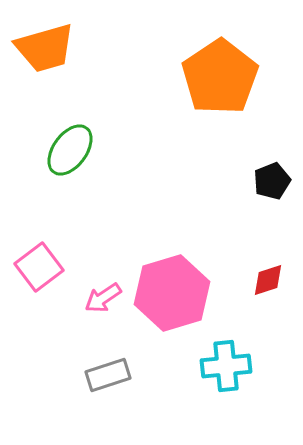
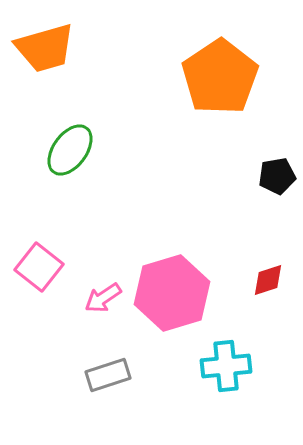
black pentagon: moved 5 px right, 5 px up; rotated 12 degrees clockwise
pink square: rotated 15 degrees counterclockwise
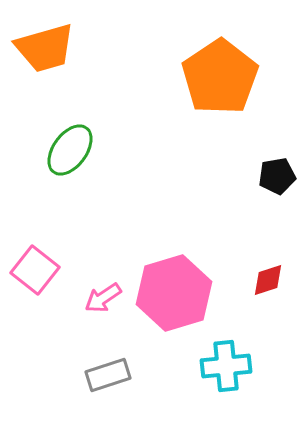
pink square: moved 4 px left, 3 px down
pink hexagon: moved 2 px right
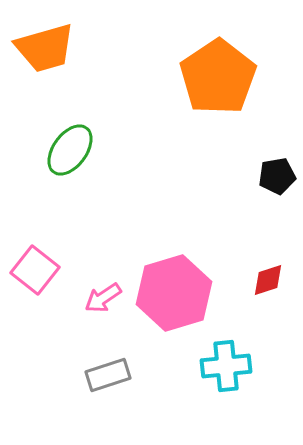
orange pentagon: moved 2 px left
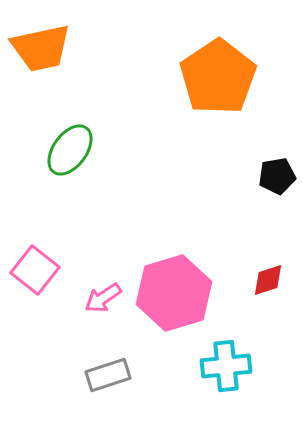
orange trapezoid: moved 4 px left; rotated 4 degrees clockwise
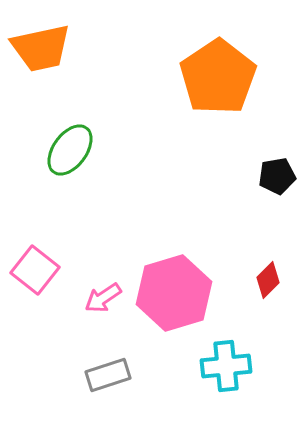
red diamond: rotated 27 degrees counterclockwise
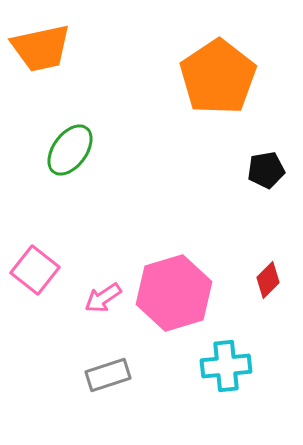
black pentagon: moved 11 px left, 6 px up
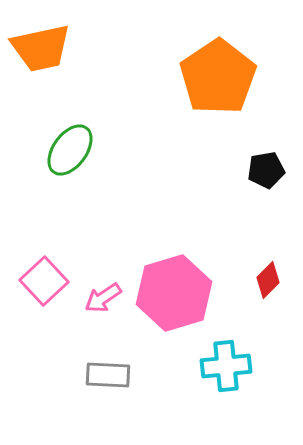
pink square: moved 9 px right, 11 px down; rotated 9 degrees clockwise
gray rectangle: rotated 21 degrees clockwise
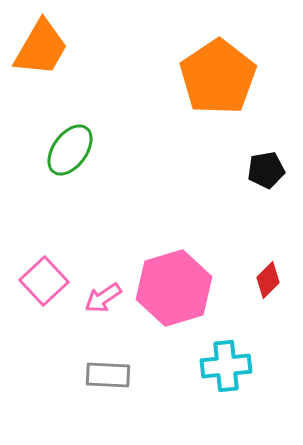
orange trapezoid: rotated 48 degrees counterclockwise
pink hexagon: moved 5 px up
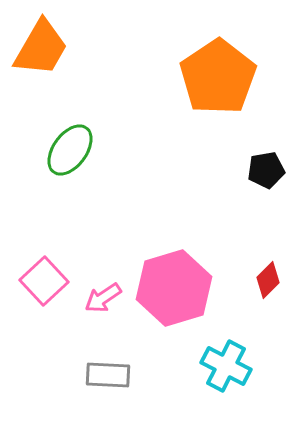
cyan cross: rotated 33 degrees clockwise
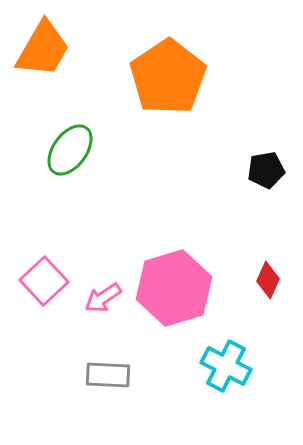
orange trapezoid: moved 2 px right, 1 px down
orange pentagon: moved 50 px left
red diamond: rotated 21 degrees counterclockwise
